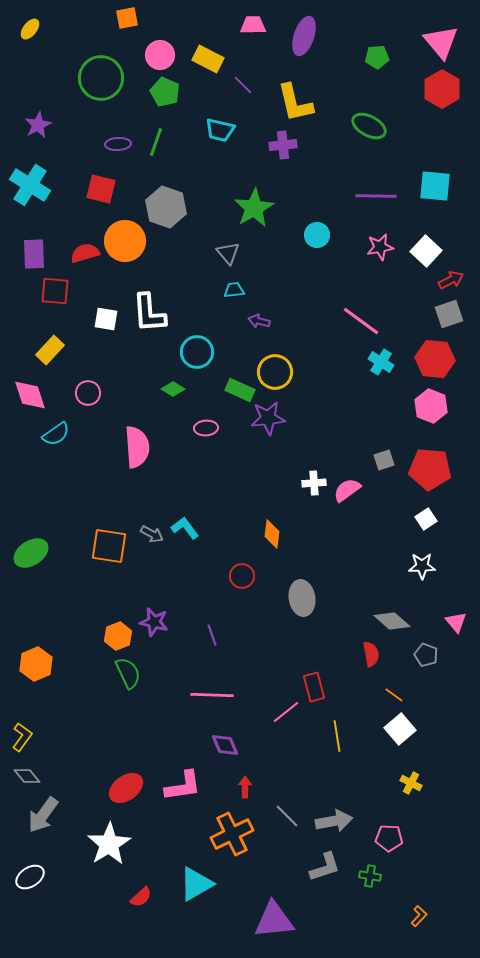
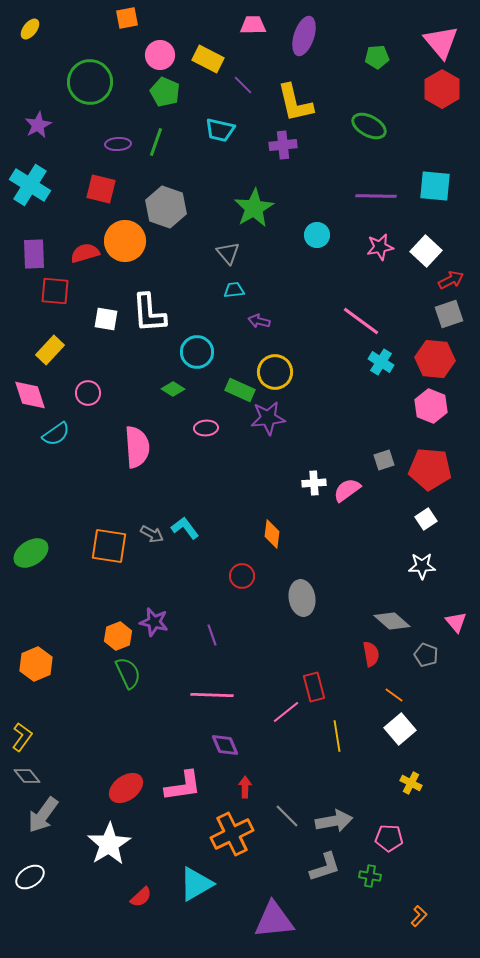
green circle at (101, 78): moved 11 px left, 4 px down
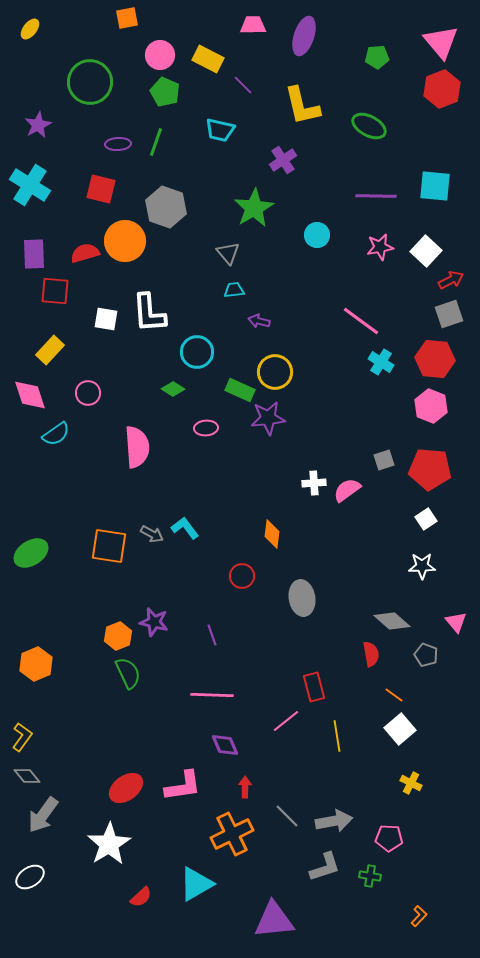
red hexagon at (442, 89): rotated 9 degrees clockwise
yellow L-shape at (295, 103): moved 7 px right, 3 px down
purple cross at (283, 145): moved 15 px down; rotated 28 degrees counterclockwise
pink line at (286, 712): moved 9 px down
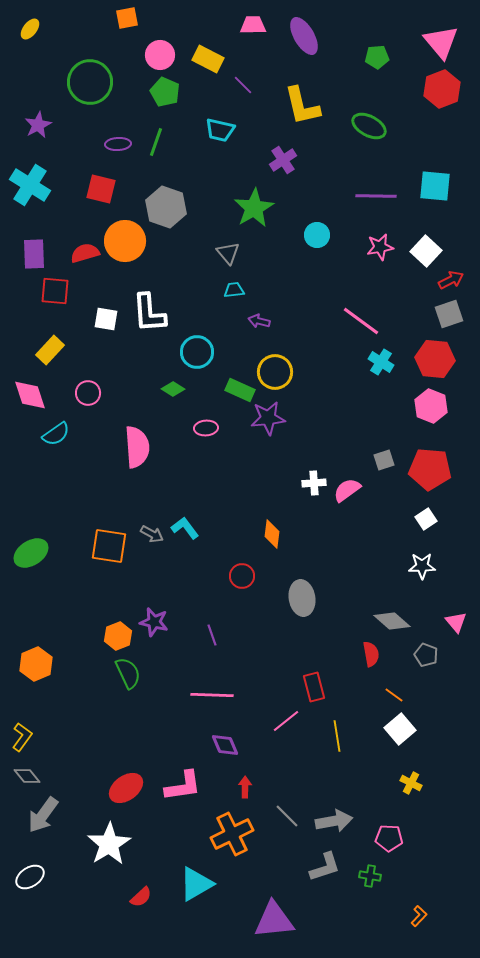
purple ellipse at (304, 36): rotated 48 degrees counterclockwise
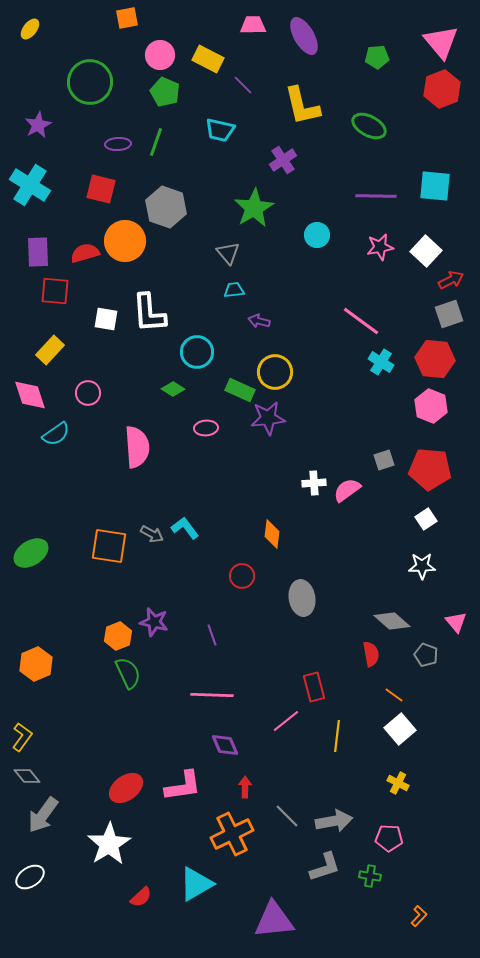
purple rectangle at (34, 254): moved 4 px right, 2 px up
yellow line at (337, 736): rotated 16 degrees clockwise
yellow cross at (411, 783): moved 13 px left
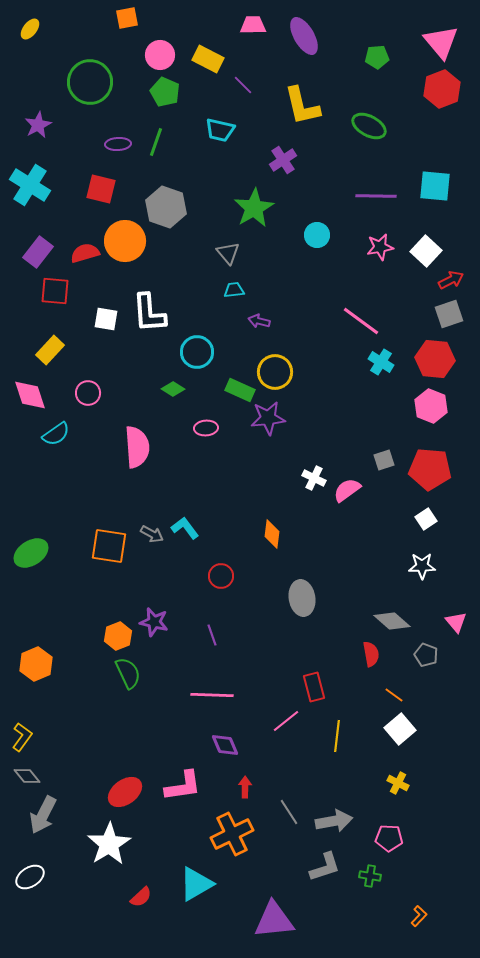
purple rectangle at (38, 252): rotated 40 degrees clockwise
white cross at (314, 483): moved 5 px up; rotated 30 degrees clockwise
red circle at (242, 576): moved 21 px left
red ellipse at (126, 788): moved 1 px left, 4 px down
gray arrow at (43, 815): rotated 9 degrees counterclockwise
gray line at (287, 816): moved 2 px right, 4 px up; rotated 12 degrees clockwise
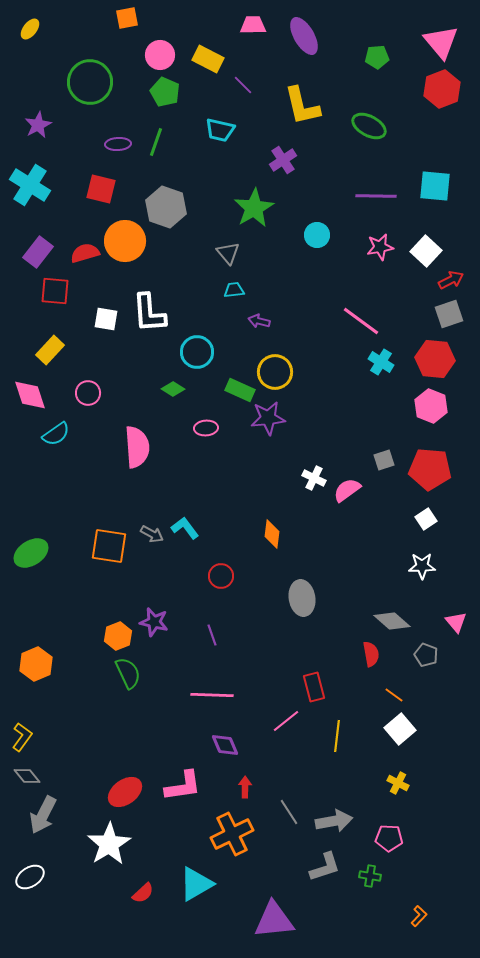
red semicircle at (141, 897): moved 2 px right, 4 px up
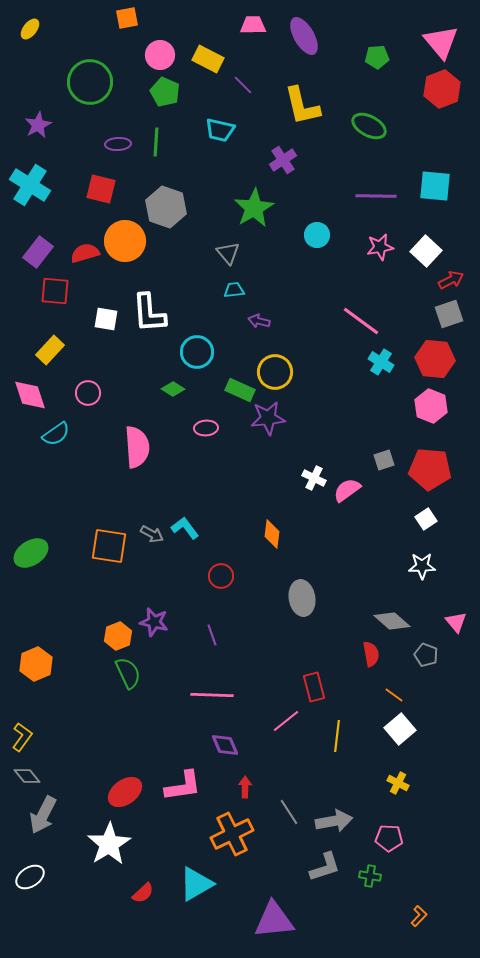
green line at (156, 142): rotated 16 degrees counterclockwise
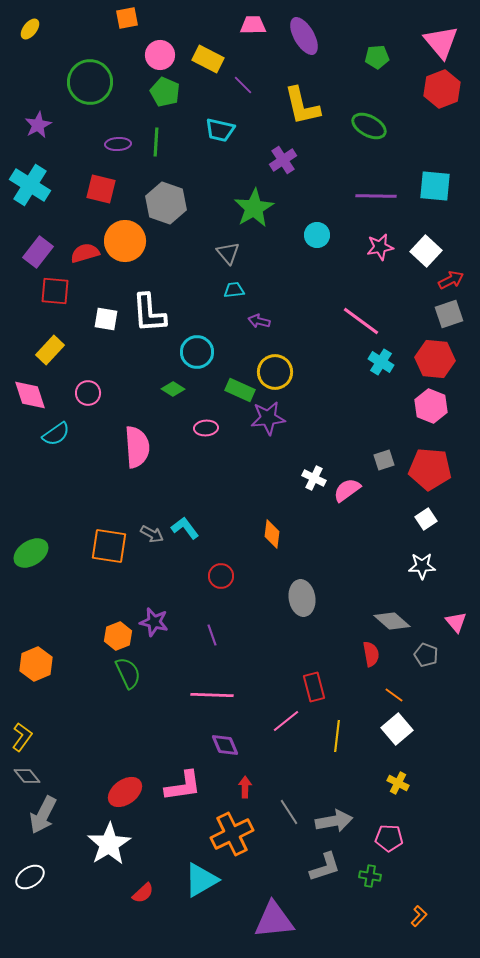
gray hexagon at (166, 207): moved 4 px up
white square at (400, 729): moved 3 px left
cyan triangle at (196, 884): moved 5 px right, 4 px up
